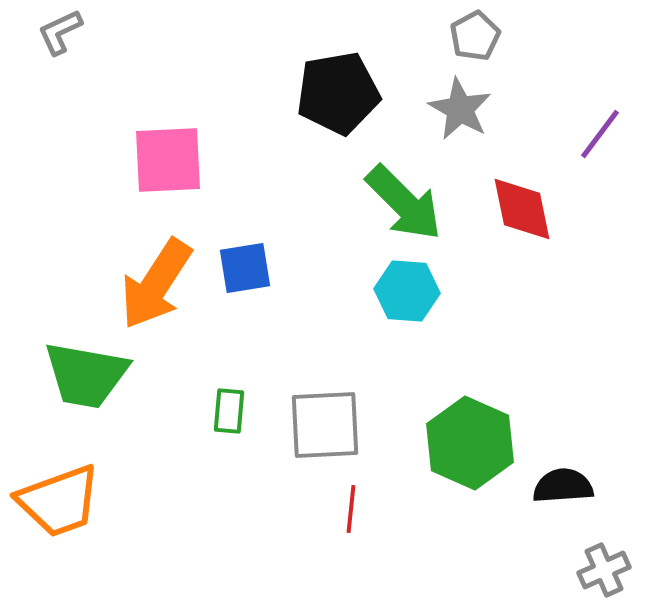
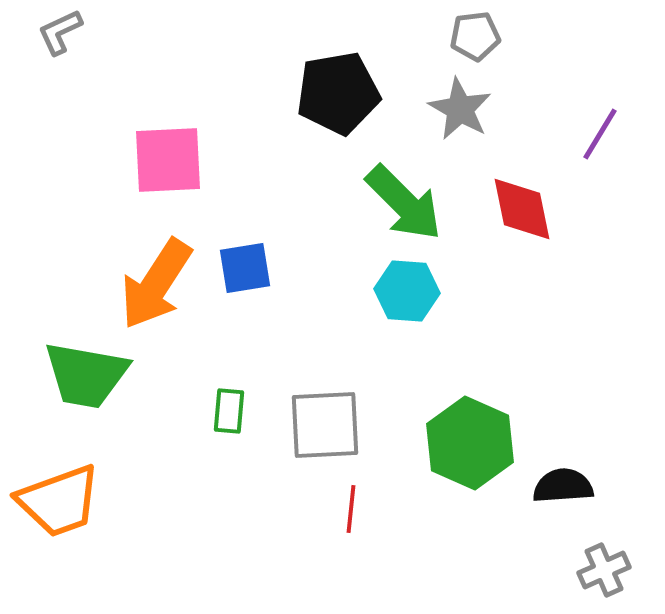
gray pentagon: rotated 21 degrees clockwise
purple line: rotated 6 degrees counterclockwise
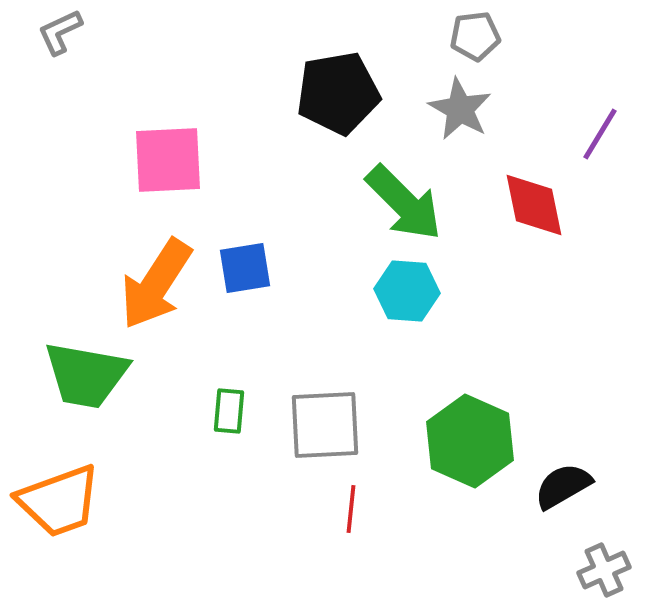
red diamond: moved 12 px right, 4 px up
green hexagon: moved 2 px up
black semicircle: rotated 26 degrees counterclockwise
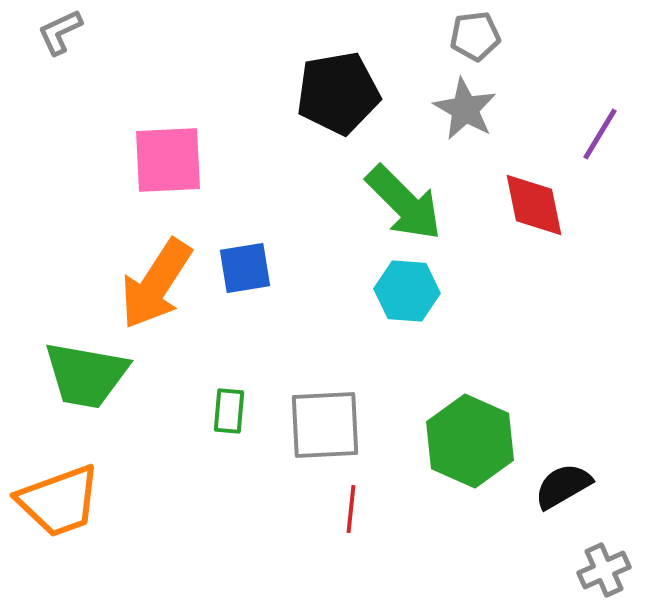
gray star: moved 5 px right
